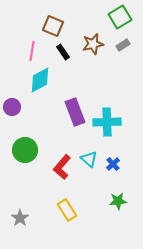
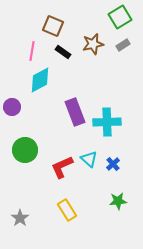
black rectangle: rotated 21 degrees counterclockwise
red L-shape: rotated 25 degrees clockwise
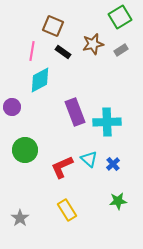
gray rectangle: moved 2 px left, 5 px down
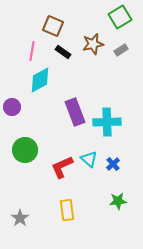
yellow rectangle: rotated 25 degrees clockwise
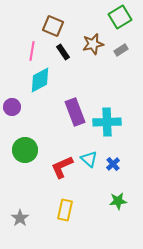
black rectangle: rotated 21 degrees clockwise
yellow rectangle: moved 2 px left; rotated 20 degrees clockwise
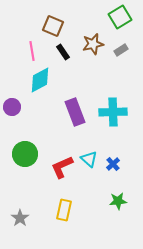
pink line: rotated 18 degrees counterclockwise
cyan cross: moved 6 px right, 10 px up
green circle: moved 4 px down
yellow rectangle: moved 1 px left
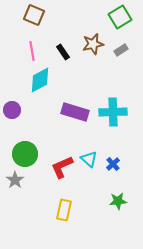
brown square: moved 19 px left, 11 px up
purple circle: moved 3 px down
purple rectangle: rotated 52 degrees counterclockwise
gray star: moved 5 px left, 38 px up
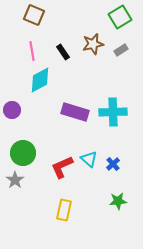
green circle: moved 2 px left, 1 px up
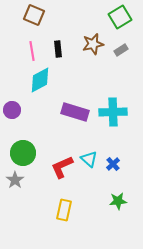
black rectangle: moved 5 px left, 3 px up; rotated 28 degrees clockwise
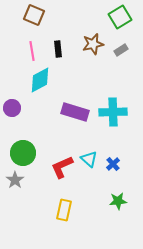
purple circle: moved 2 px up
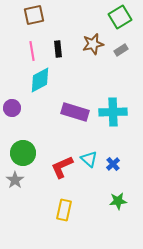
brown square: rotated 35 degrees counterclockwise
